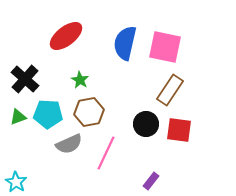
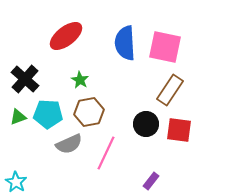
blue semicircle: rotated 16 degrees counterclockwise
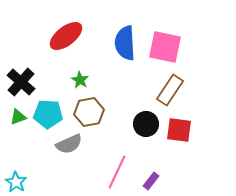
black cross: moved 4 px left, 3 px down
pink line: moved 11 px right, 19 px down
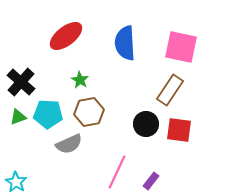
pink square: moved 16 px right
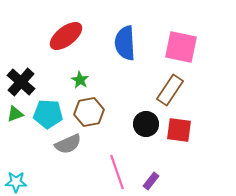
green triangle: moved 3 px left, 3 px up
gray semicircle: moved 1 px left
pink line: rotated 44 degrees counterclockwise
cyan star: rotated 30 degrees counterclockwise
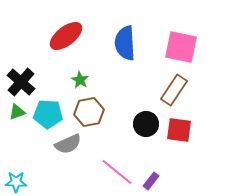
brown rectangle: moved 4 px right
green triangle: moved 2 px right, 2 px up
pink line: rotated 32 degrees counterclockwise
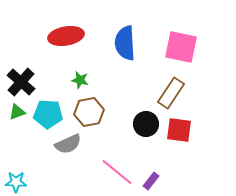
red ellipse: rotated 28 degrees clockwise
green star: rotated 18 degrees counterclockwise
brown rectangle: moved 3 px left, 3 px down
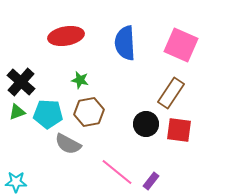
pink square: moved 2 px up; rotated 12 degrees clockwise
gray semicircle: rotated 52 degrees clockwise
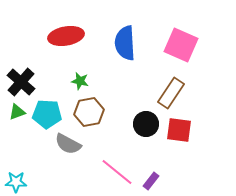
green star: moved 1 px down
cyan pentagon: moved 1 px left
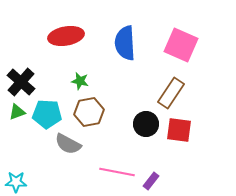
pink line: rotated 28 degrees counterclockwise
